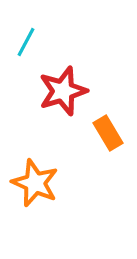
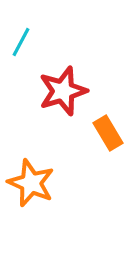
cyan line: moved 5 px left
orange star: moved 4 px left
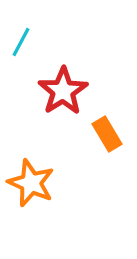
red star: rotated 15 degrees counterclockwise
orange rectangle: moved 1 px left, 1 px down
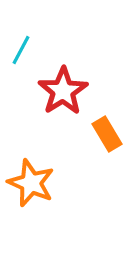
cyan line: moved 8 px down
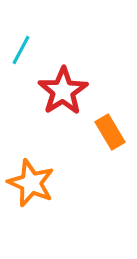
orange rectangle: moved 3 px right, 2 px up
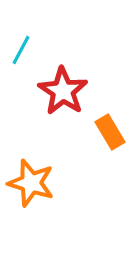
red star: rotated 6 degrees counterclockwise
orange star: rotated 6 degrees counterclockwise
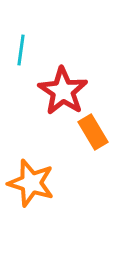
cyan line: rotated 20 degrees counterclockwise
orange rectangle: moved 17 px left
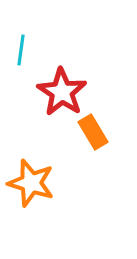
red star: moved 1 px left, 1 px down
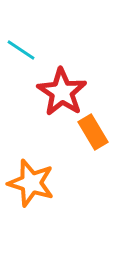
cyan line: rotated 64 degrees counterclockwise
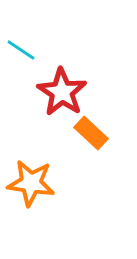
orange rectangle: moved 2 px left, 1 px down; rotated 16 degrees counterclockwise
orange star: rotated 9 degrees counterclockwise
